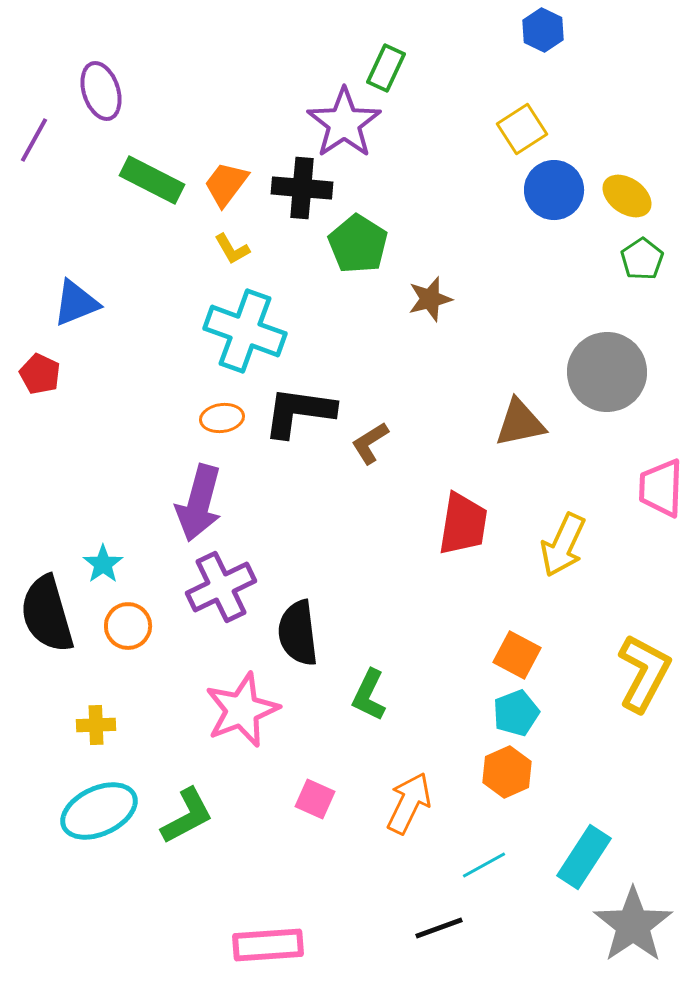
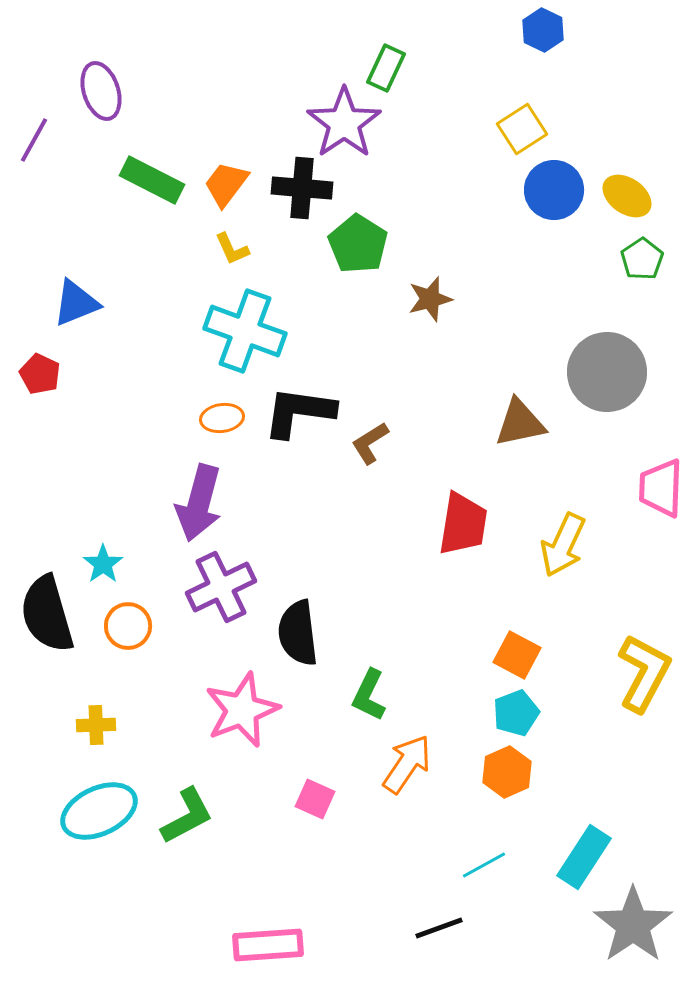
yellow L-shape at (232, 249): rotated 6 degrees clockwise
orange arrow at (409, 803): moved 2 px left, 39 px up; rotated 8 degrees clockwise
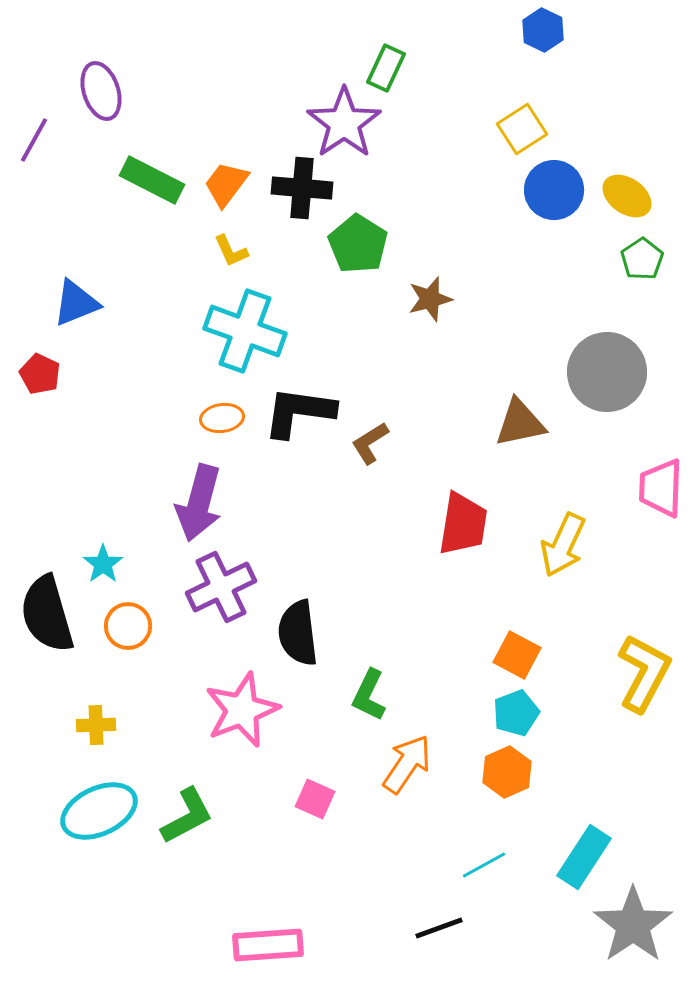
yellow L-shape at (232, 249): moved 1 px left, 2 px down
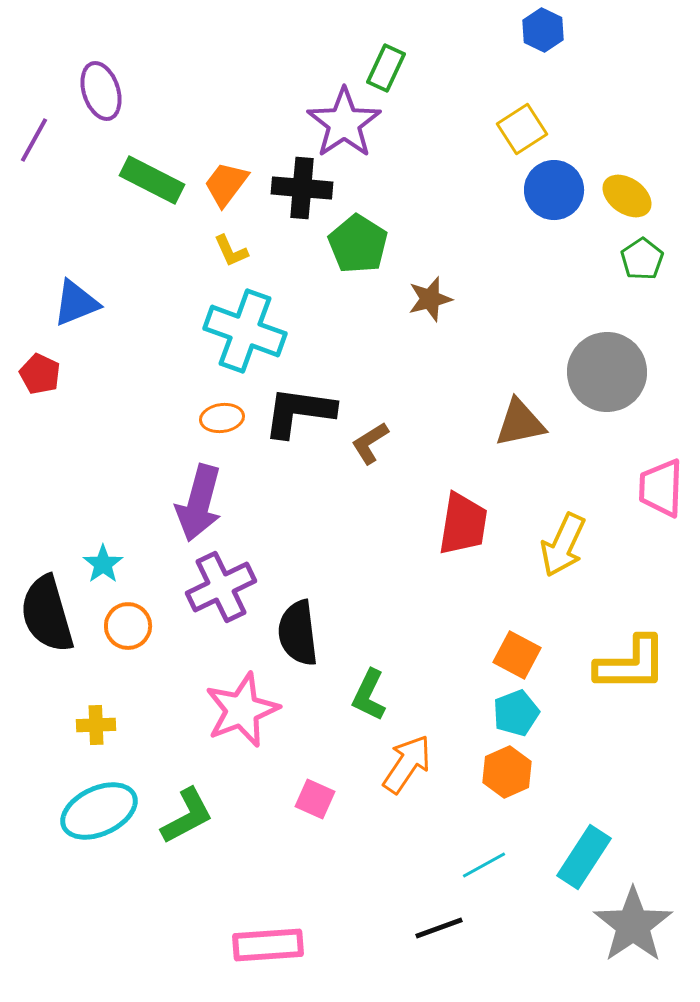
yellow L-shape at (644, 673): moved 13 px left, 9 px up; rotated 62 degrees clockwise
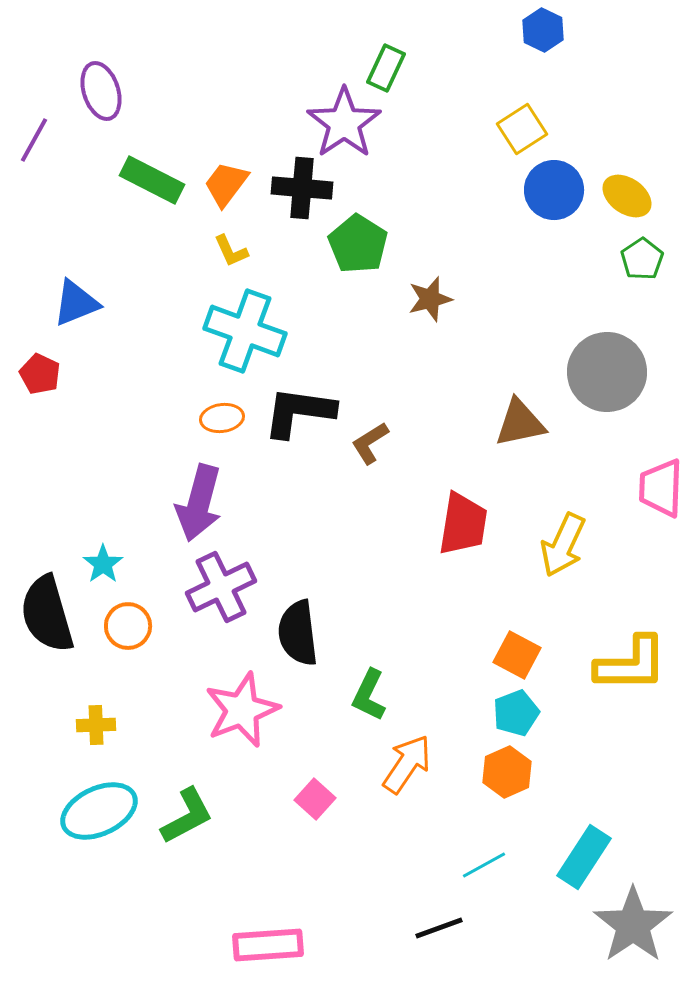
pink square at (315, 799): rotated 18 degrees clockwise
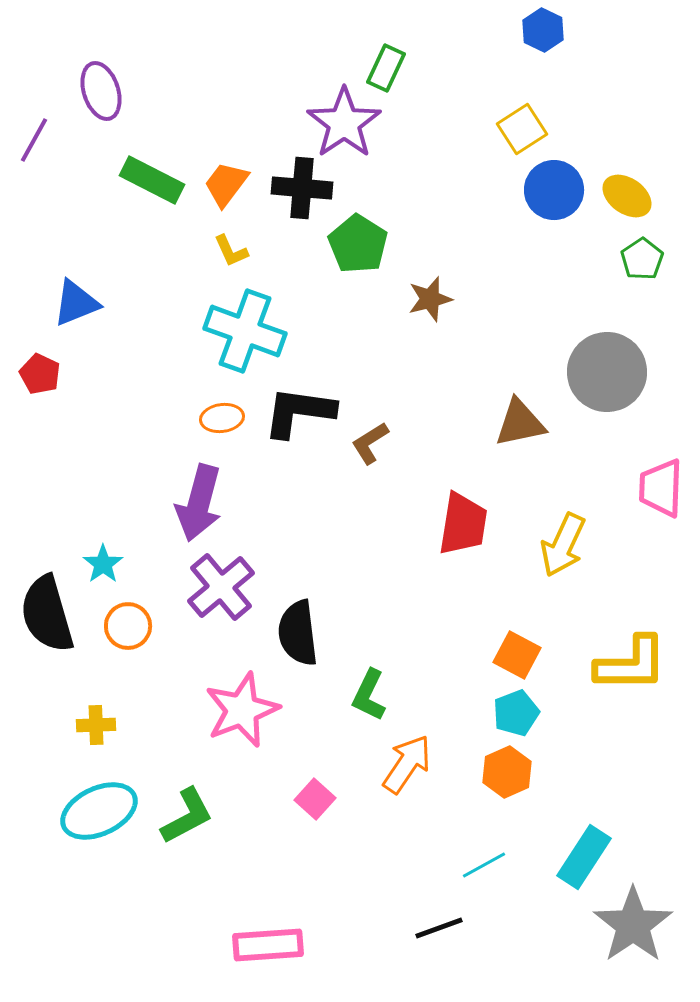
purple cross at (221, 587): rotated 14 degrees counterclockwise
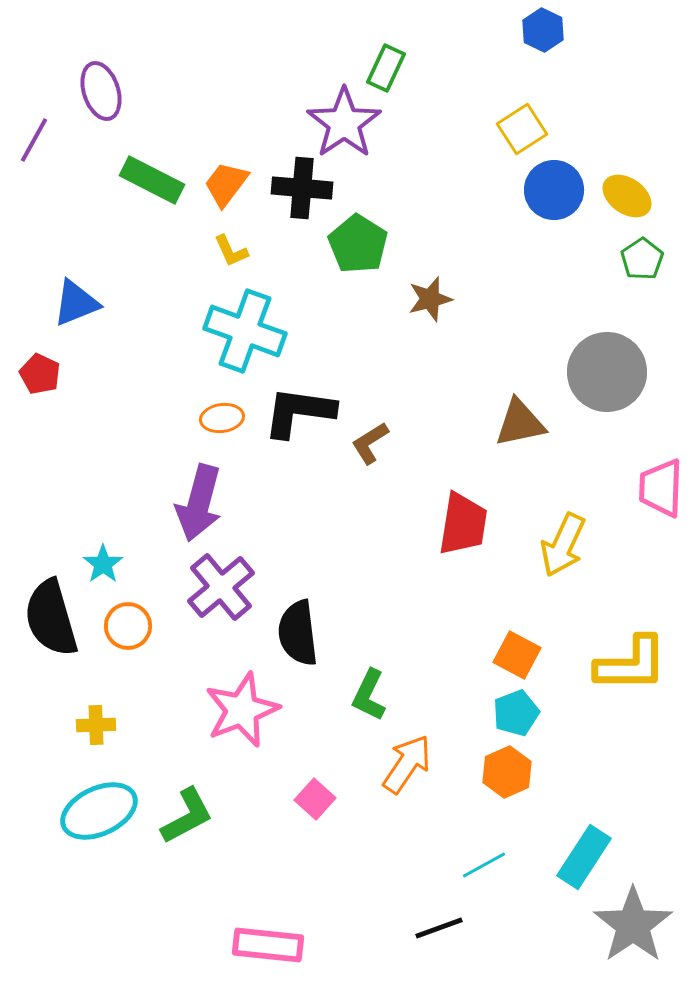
black semicircle at (47, 614): moved 4 px right, 4 px down
pink rectangle at (268, 945): rotated 10 degrees clockwise
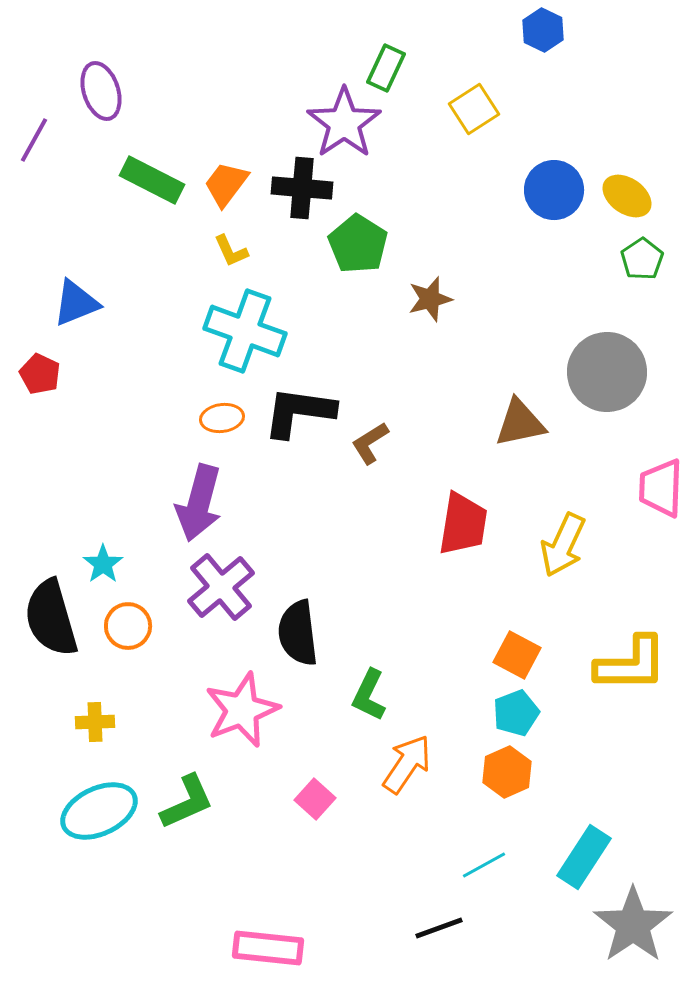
yellow square at (522, 129): moved 48 px left, 20 px up
yellow cross at (96, 725): moved 1 px left, 3 px up
green L-shape at (187, 816): moved 14 px up; rotated 4 degrees clockwise
pink rectangle at (268, 945): moved 3 px down
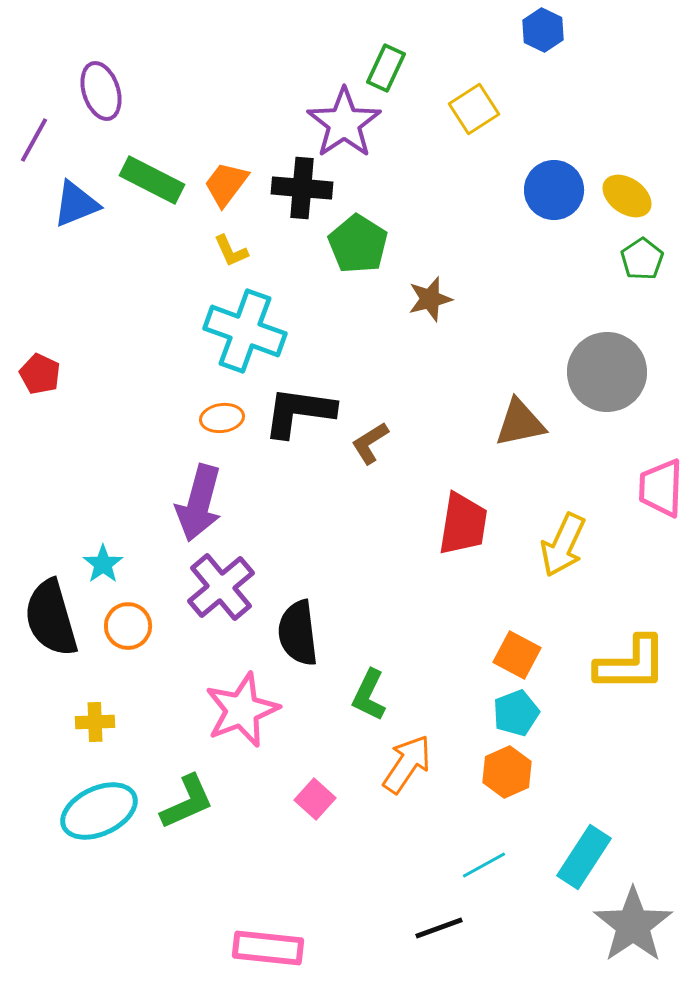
blue triangle at (76, 303): moved 99 px up
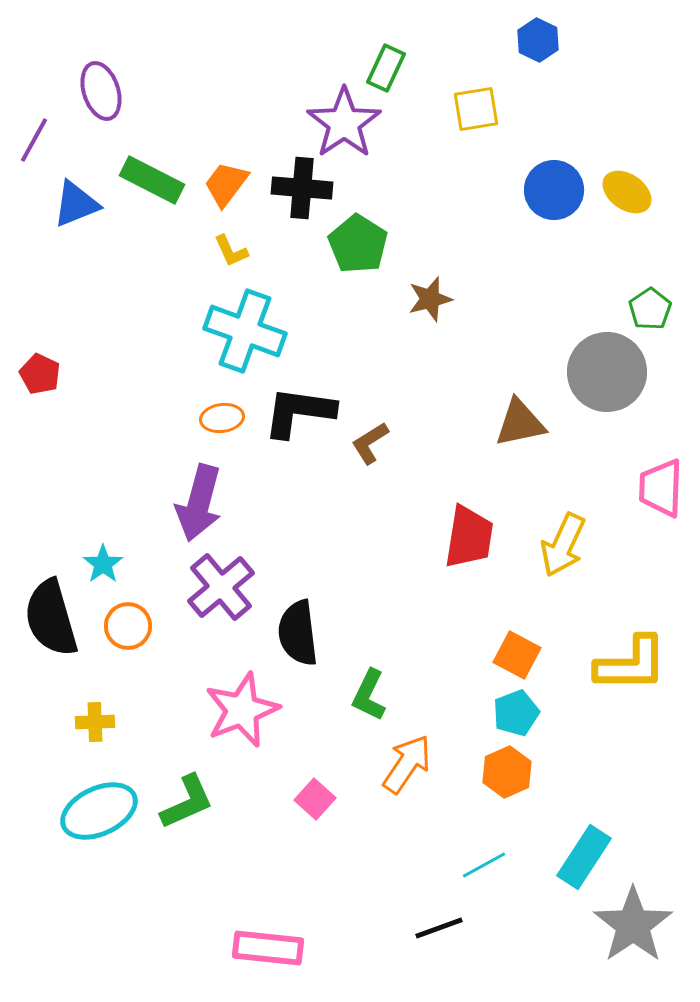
blue hexagon at (543, 30): moved 5 px left, 10 px down
yellow square at (474, 109): moved 2 px right; rotated 24 degrees clockwise
yellow ellipse at (627, 196): moved 4 px up
green pentagon at (642, 259): moved 8 px right, 50 px down
red trapezoid at (463, 524): moved 6 px right, 13 px down
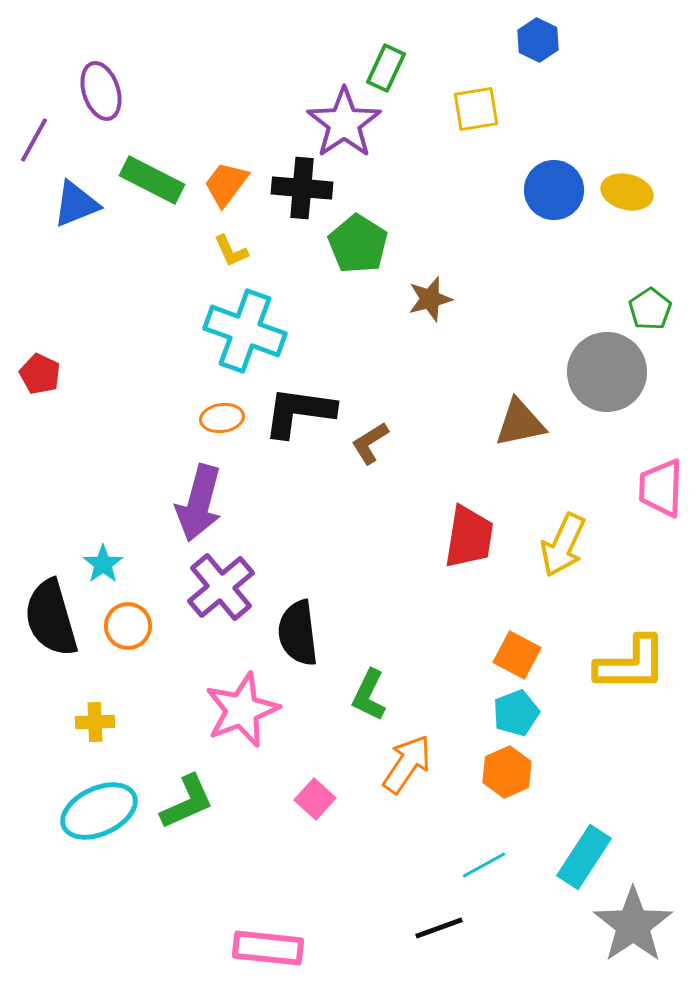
yellow ellipse at (627, 192): rotated 21 degrees counterclockwise
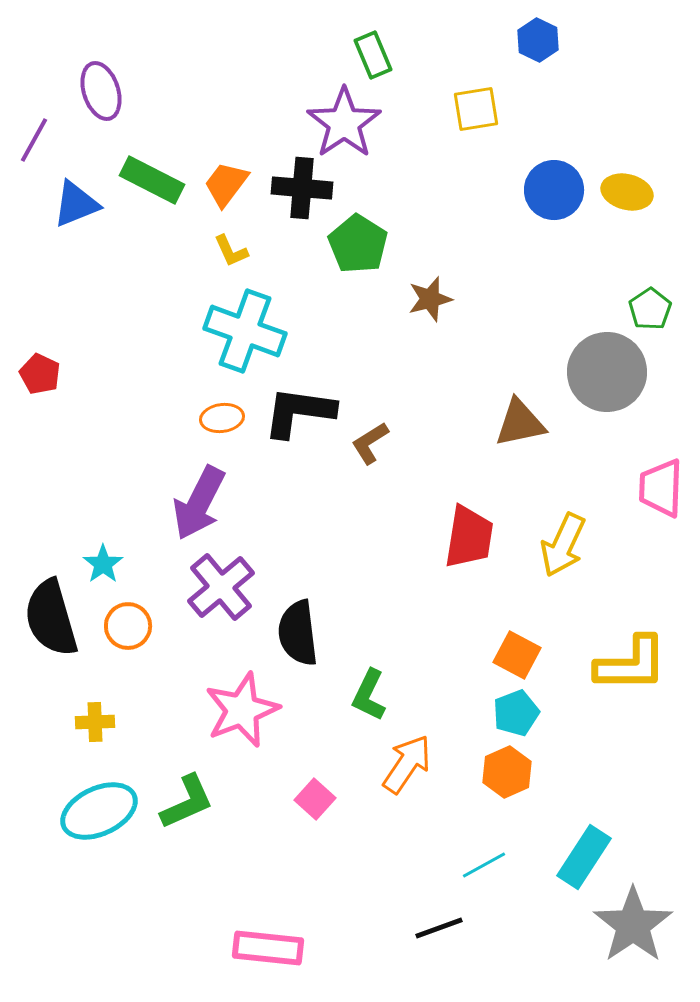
green rectangle at (386, 68): moved 13 px left, 13 px up; rotated 48 degrees counterclockwise
purple arrow at (199, 503): rotated 12 degrees clockwise
